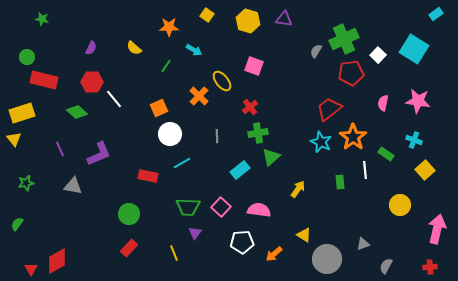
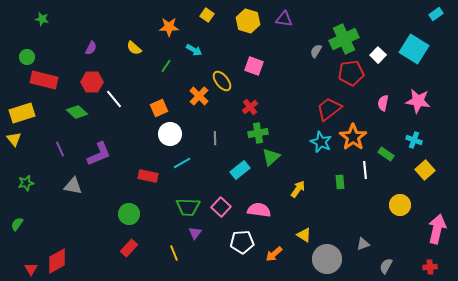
gray line at (217, 136): moved 2 px left, 2 px down
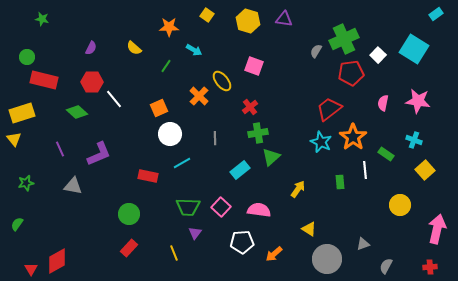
yellow triangle at (304, 235): moved 5 px right, 6 px up
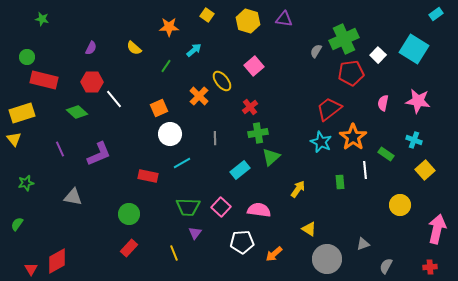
cyan arrow at (194, 50): rotated 70 degrees counterclockwise
pink square at (254, 66): rotated 30 degrees clockwise
gray triangle at (73, 186): moved 11 px down
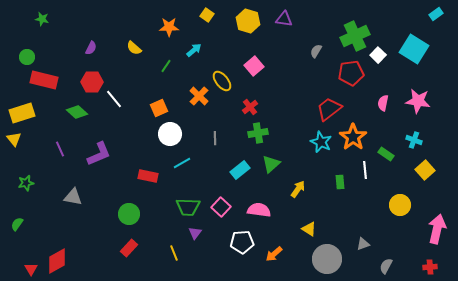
green cross at (344, 39): moved 11 px right, 3 px up
green triangle at (271, 157): moved 7 px down
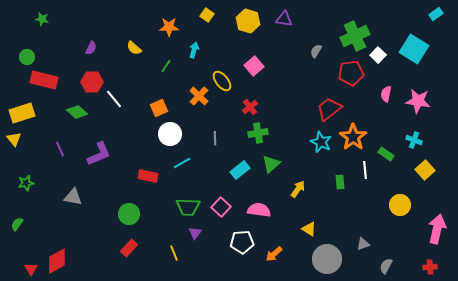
cyan arrow at (194, 50): rotated 35 degrees counterclockwise
pink semicircle at (383, 103): moved 3 px right, 9 px up
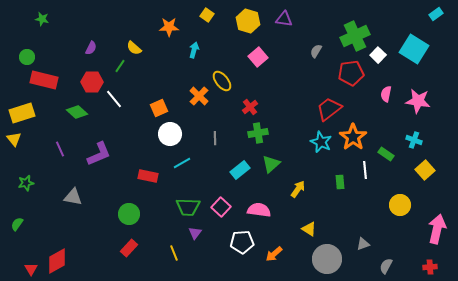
green line at (166, 66): moved 46 px left
pink square at (254, 66): moved 4 px right, 9 px up
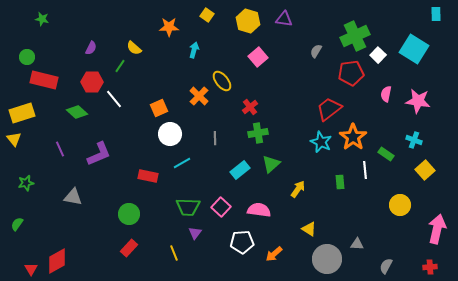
cyan rectangle at (436, 14): rotated 56 degrees counterclockwise
gray triangle at (363, 244): moved 6 px left; rotated 24 degrees clockwise
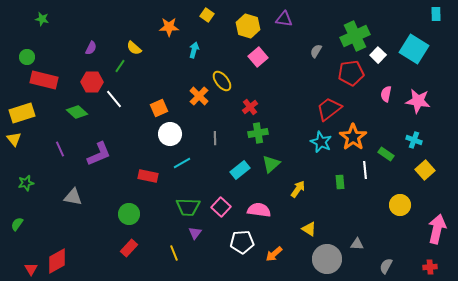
yellow hexagon at (248, 21): moved 5 px down
